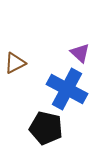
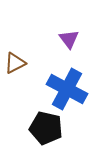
purple triangle: moved 11 px left, 14 px up; rotated 10 degrees clockwise
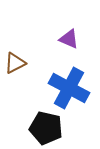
purple triangle: rotated 30 degrees counterclockwise
blue cross: moved 2 px right, 1 px up
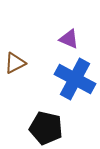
blue cross: moved 6 px right, 9 px up
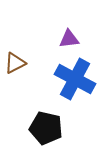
purple triangle: rotated 30 degrees counterclockwise
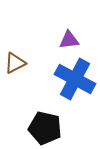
purple triangle: moved 1 px down
black pentagon: moved 1 px left
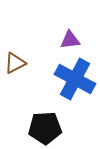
purple triangle: moved 1 px right
black pentagon: rotated 16 degrees counterclockwise
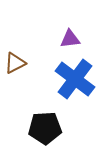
purple triangle: moved 1 px up
blue cross: rotated 9 degrees clockwise
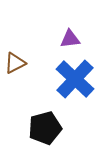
blue cross: rotated 6 degrees clockwise
black pentagon: rotated 12 degrees counterclockwise
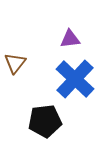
brown triangle: rotated 25 degrees counterclockwise
black pentagon: moved 7 px up; rotated 8 degrees clockwise
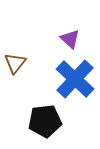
purple triangle: rotated 50 degrees clockwise
